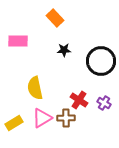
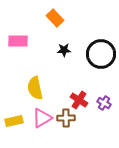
black circle: moved 7 px up
yellow rectangle: moved 2 px up; rotated 18 degrees clockwise
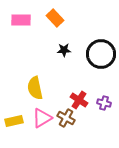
pink rectangle: moved 3 px right, 21 px up
purple cross: rotated 16 degrees counterclockwise
brown cross: rotated 30 degrees clockwise
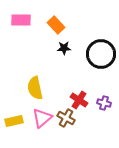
orange rectangle: moved 1 px right, 7 px down
black star: moved 2 px up
pink triangle: rotated 10 degrees counterclockwise
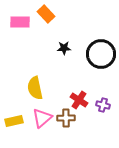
pink rectangle: moved 1 px left, 2 px down
orange rectangle: moved 10 px left, 11 px up
purple cross: moved 1 px left, 2 px down
brown cross: rotated 30 degrees counterclockwise
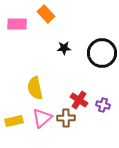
pink rectangle: moved 3 px left, 2 px down
black circle: moved 1 px right, 1 px up
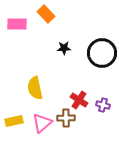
pink triangle: moved 5 px down
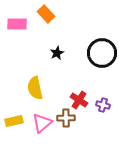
black star: moved 7 px left, 5 px down; rotated 24 degrees counterclockwise
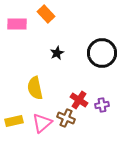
purple cross: moved 1 px left; rotated 24 degrees counterclockwise
brown cross: rotated 24 degrees clockwise
